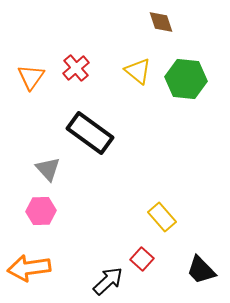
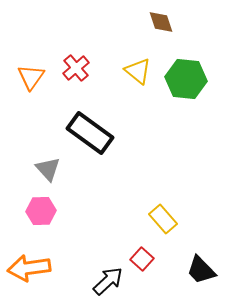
yellow rectangle: moved 1 px right, 2 px down
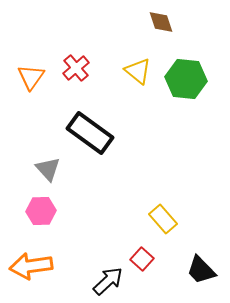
orange arrow: moved 2 px right, 2 px up
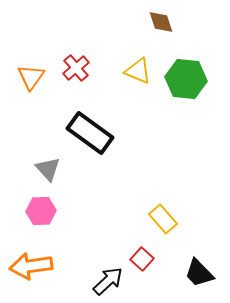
yellow triangle: rotated 16 degrees counterclockwise
black trapezoid: moved 2 px left, 3 px down
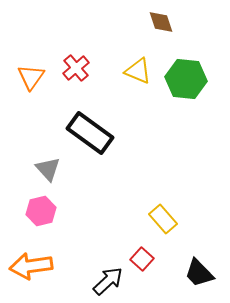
pink hexagon: rotated 12 degrees counterclockwise
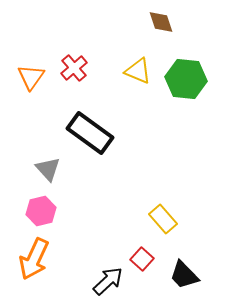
red cross: moved 2 px left
orange arrow: moved 3 px right, 7 px up; rotated 57 degrees counterclockwise
black trapezoid: moved 15 px left, 2 px down
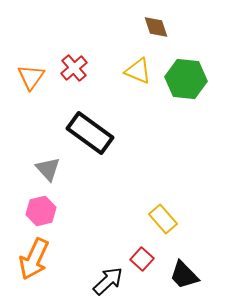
brown diamond: moved 5 px left, 5 px down
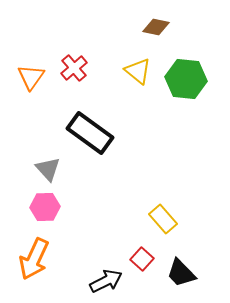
brown diamond: rotated 60 degrees counterclockwise
yellow triangle: rotated 16 degrees clockwise
pink hexagon: moved 4 px right, 4 px up; rotated 12 degrees clockwise
black trapezoid: moved 3 px left, 2 px up
black arrow: moved 2 px left; rotated 16 degrees clockwise
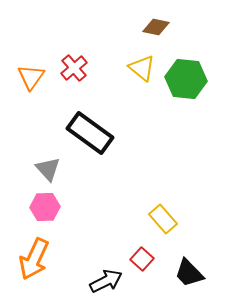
yellow triangle: moved 4 px right, 3 px up
black trapezoid: moved 8 px right
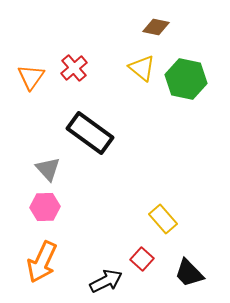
green hexagon: rotated 6 degrees clockwise
orange arrow: moved 8 px right, 3 px down
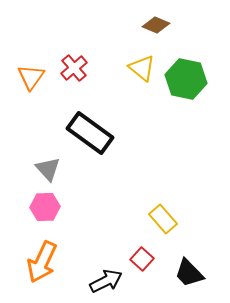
brown diamond: moved 2 px up; rotated 12 degrees clockwise
